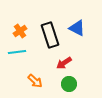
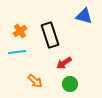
blue triangle: moved 7 px right, 12 px up; rotated 12 degrees counterclockwise
green circle: moved 1 px right
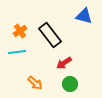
black rectangle: rotated 20 degrees counterclockwise
orange arrow: moved 2 px down
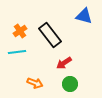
orange arrow: rotated 21 degrees counterclockwise
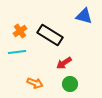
black rectangle: rotated 20 degrees counterclockwise
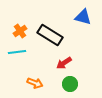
blue triangle: moved 1 px left, 1 px down
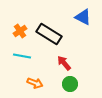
blue triangle: rotated 12 degrees clockwise
black rectangle: moved 1 px left, 1 px up
cyan line: moved 5 px right, 4 px down; rotated 18 degrees clockwise
red arrow: rotated 84 degrees clockwise
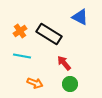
blue triangle: moved 3 px left
